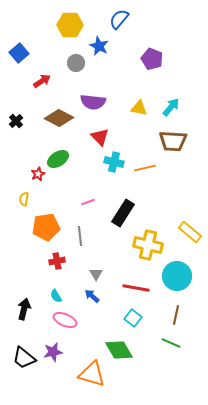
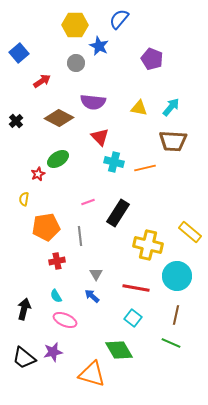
yellow hexagon: moved 5 px right
black rectangle: moved 5 px left
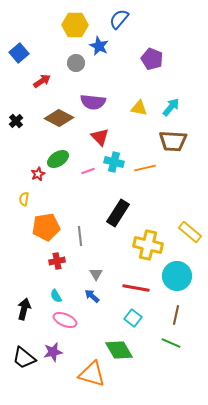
pink line: moved 31 px up
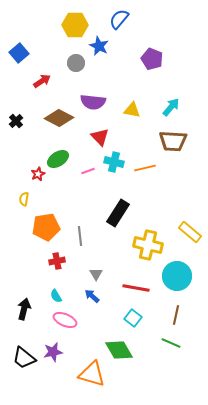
yellow triangle: moved 7 px left, 2 px down
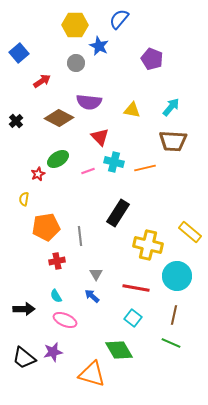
purple semicircle: moved 4 px left
black arrow: rotated 75 degrees clockwise
brown line: moved 2 px left
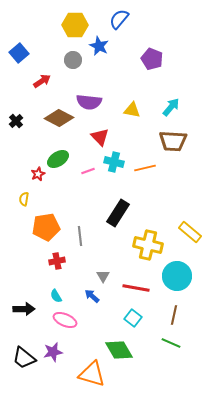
gray circle: moved 3 px left, 3 px up
gray triangle: moved 7 px right, 2 px down
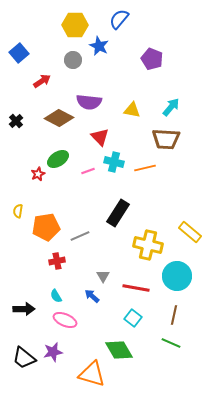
brown trapezoid: moved 7 px left, 2 px up
yellow semicircle: moved 6 px left, 12 px down
gray line: rotated 72 degrees clockwise
